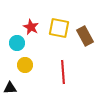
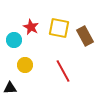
cyan circle: moved 3 px left, 3 px up
red line: moved 1 px up; rotated 25 degrees counterclockwise
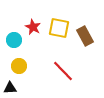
red star: moved 2 px right
yellow circle: moved 6 px left, 1 px down
red line: rotated 15 degrees counterclockwise
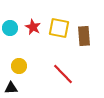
brown rectangle: moved 1 px left; rotated 24 degrees clockwise
cyan circle: moved 4 px left, 12 px up
red line: moved 3 px down
black triangle: moved 1 px right
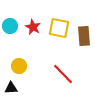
cyan circle: moved 2 px up
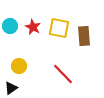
black triangle: rotated 32 degrees counterclockwise
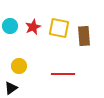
red star: rotated 21 degrees clockwise
red line: rotated 45 degrees counterclockwise
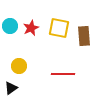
red star: moved 2 px left, 1 px down
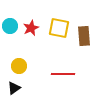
black triangle: moved 3 px right
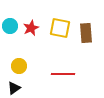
yellow square: moved 1 px right
brown rectangle: moved 2 px right, 3 px up
